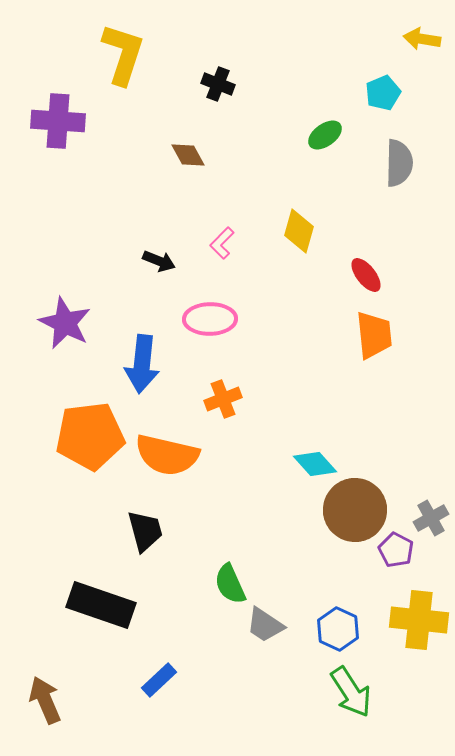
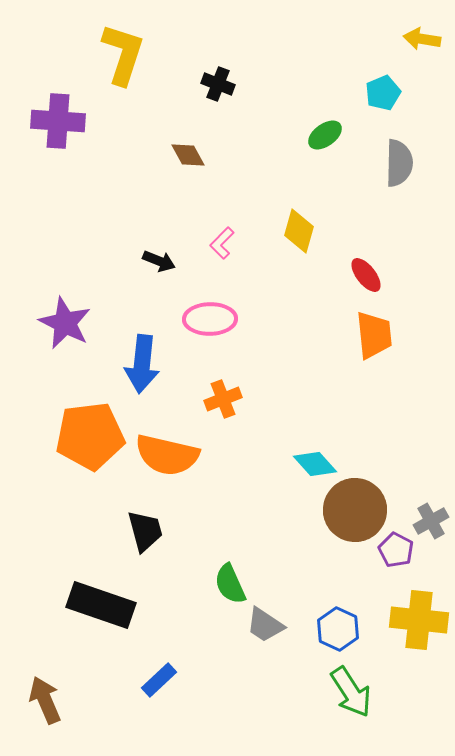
gray cross: moved 3 px down
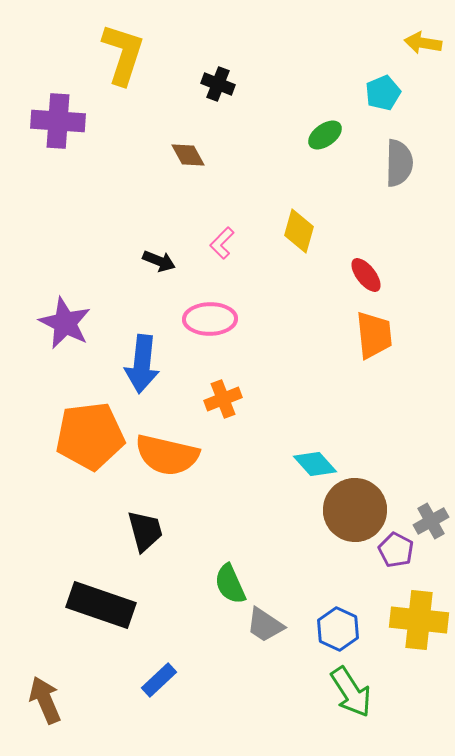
yellow arrow: moved 1 px right, 4 px down
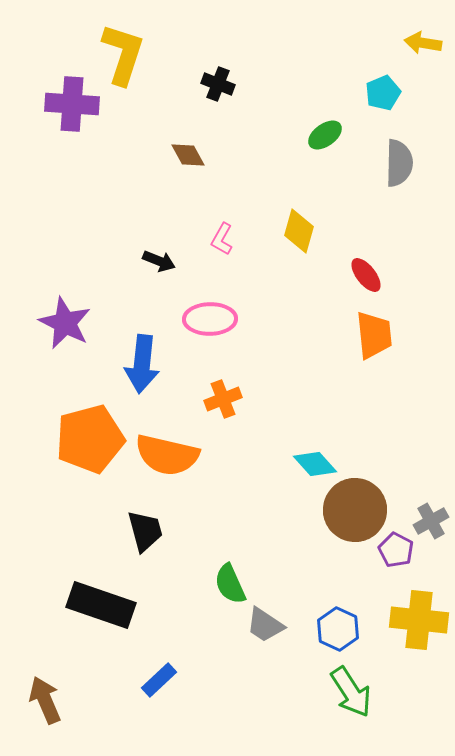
purple cross: moved 14 px right, 17 px up
pink L-shape: moved 4 px up; rotated 16 degrees counterclockwise
orange pentagon: moved 3 px down; rotated 8 degrees counterclockwise
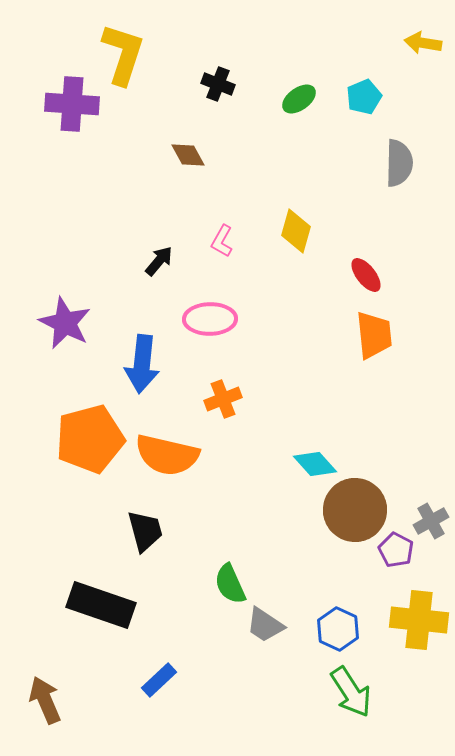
cyan pentagon: moved 19 px left, 4 px down
green ellipse: moved 26 px left, 36 px up
yellow diamond: moved 3 px left
pink L-shape: moved 2 px down
black arrow: rotated 72 degrees counterclockwise
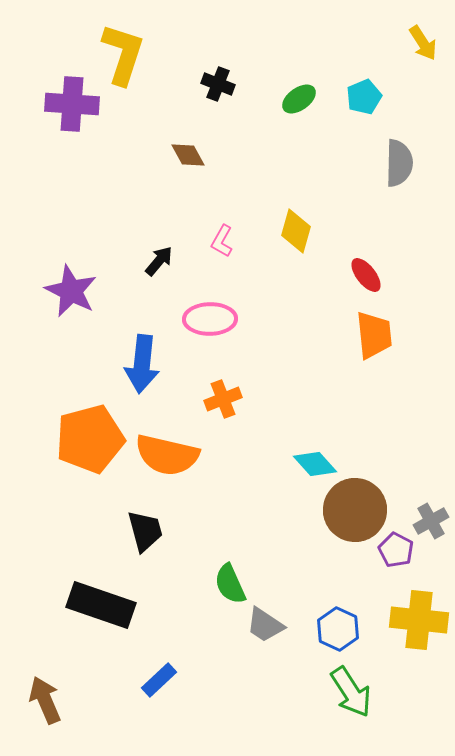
yellow arrow: rotated 132 degrees counterclockwise
purple star: moved 6 px right, 32 px up
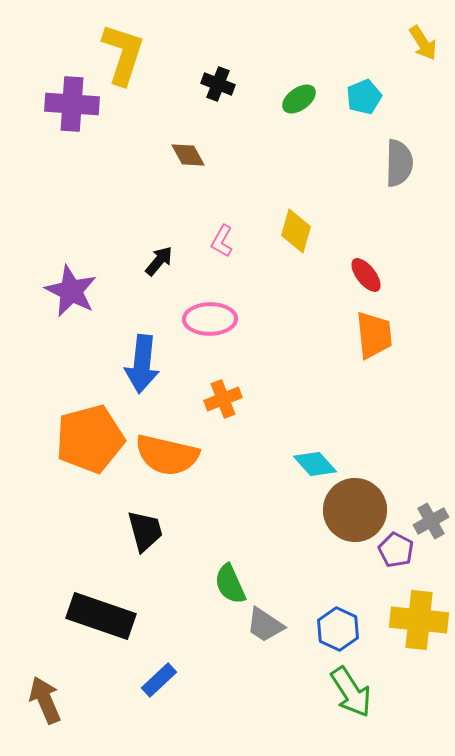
black rectangle: moved 11 px down
